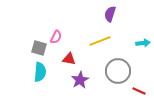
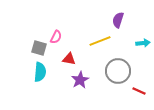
purple semicircle: moved 8 px right, 6 px down
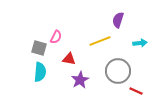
cyan arrow: moved 3 px left
red line: moved 3 px left
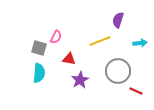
cyan semicircle: moved 1 px left, 1 px down
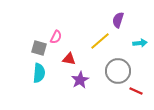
yellow line: rotated 20 degrees counterclockwise
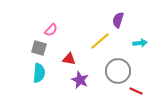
pink semicircle: moved 5 px left, 7 px up; rotated 16 degrees clockwise
purple star: rotated 18 degrees counterclockwise
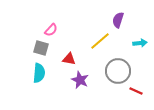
gray square: moved 2 px right
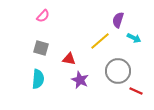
pink semicircle: moved 8 px left, 14 px up
cyan arrow: moved 6 px left, 5 px up; rotated 32 degrees clockwise
cyan semicircle: moved 1 px left, 6 px down
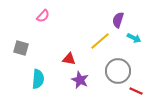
gray square: moved 20 px left
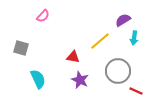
purple semicircle: moved 5 px right; rotated 42 degrees clockwise
cyan arrow: rotated 72 degrees clockwise
red triangle: moved 4 px right, 2 px up
cyan semicircle: rotated 30 degrees counterclockwise
